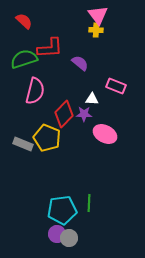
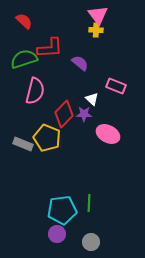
white triangle: rotated 40 degrees clockwise
pink ellipse: moved 3 px right
gray circle: moved 22 px right, 4 px down
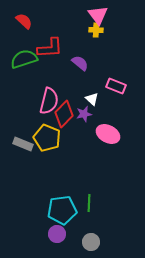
pink semicircle: moved 14 px right, 10 px down
purple star: rotated 14 degrees counterclockwise
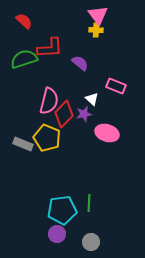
pink ellipse: moved 1 px left, 1 px up; rotated 10 degrees counterclockwise
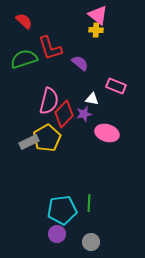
pink triangle: rotated 15 degrees counterclockwise
red L-shape: rotated 76 degrees clockwise
white triangle: rotated 32 degrees counterclockwise
yellow pentagon: rotated 20 degrees clockwise
gray rectangle: moved 6 px right, 2 px up; rotated 48 degrees counterclockwise
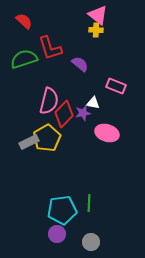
purple semicircle: moved 1 px down
white triangle: moved 1 px right, 4 px down
purple star: moved 1 px left, 1 px up
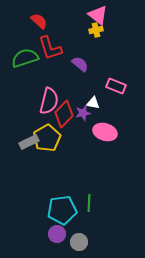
red semicircle: moved 15 px right
yellow cross: rotated 16 degrees counterclockwise
green semicircle: moved 1 px right, 1 px up
pink ellipse: moved 2 px left, 1 px up
gray circle: moved 12 px left
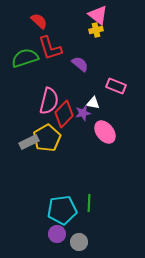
pink ellipse: rotated 35 degrees clockwise
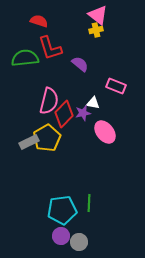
red semicircle: rotated 24 degrees counterclockwise
green semicircle: rotated 12 degrees clockwise
purple circle: moved 4 px right, 2 px down
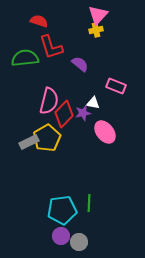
pink triangle: rotated 35 degrees clockwise
red L-shape: moved 1 px right, 1 px up
